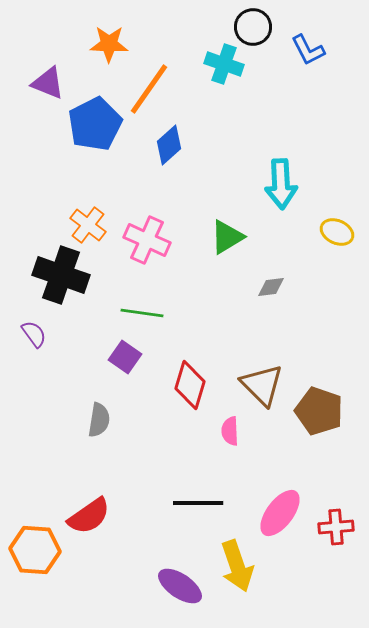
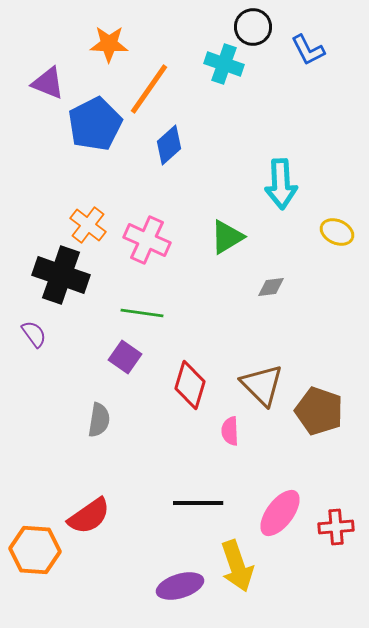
purple ellipse: rotated 51 degrees counterclockwise
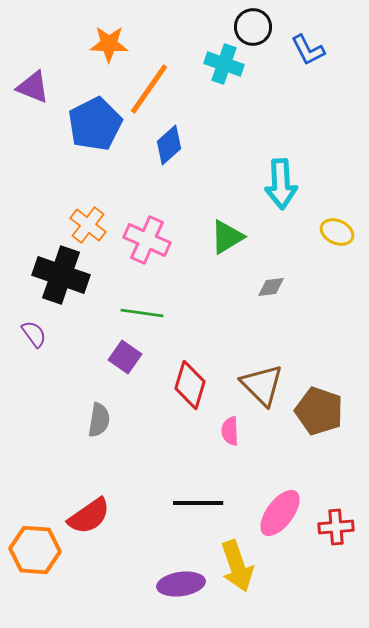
purple triangle: moved 15 px left, 4 px down
purple ellipse: moved 1 px right, 2 px up; rotated 9 degrees clockwise
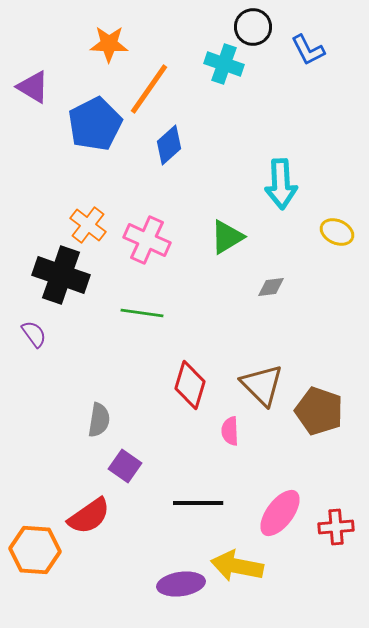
purple triangle: rotated 9 degrees clockwise
purple square: moved 109 px down
yellow arrow: rotated 120 degrees clockwise
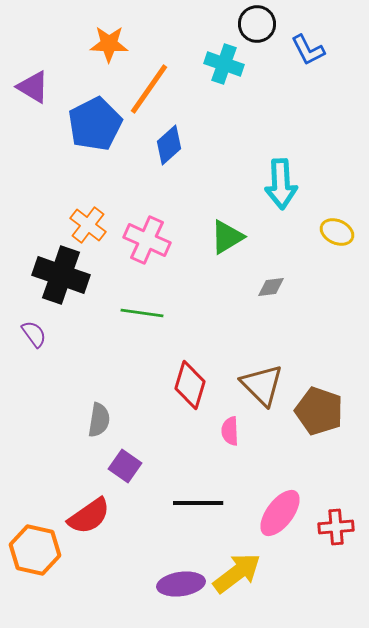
black circle: moved 4 px right, 3 px up
orange hexagon: rotated 9 degrees clockwise
yellow arrow: moved 7 px down; rotated 132 degrees clockwise
